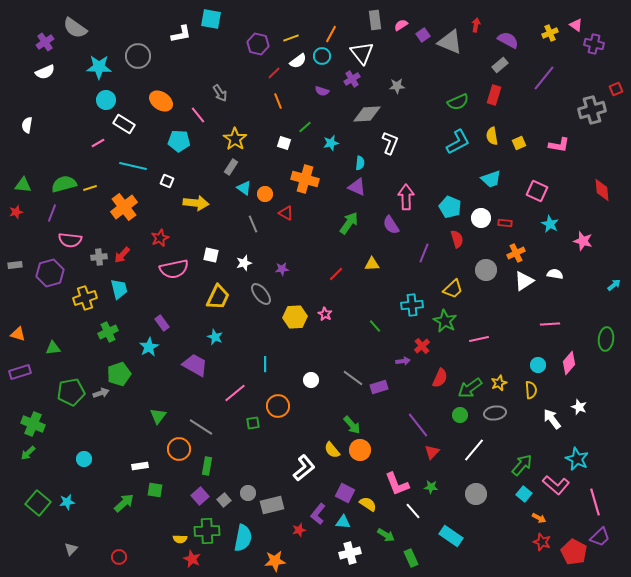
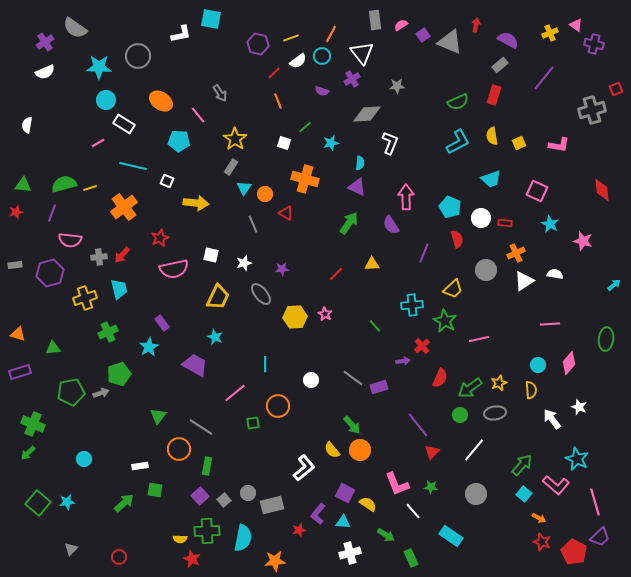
cyan triangle at (244, 188): rotated 28 degrees clockwise
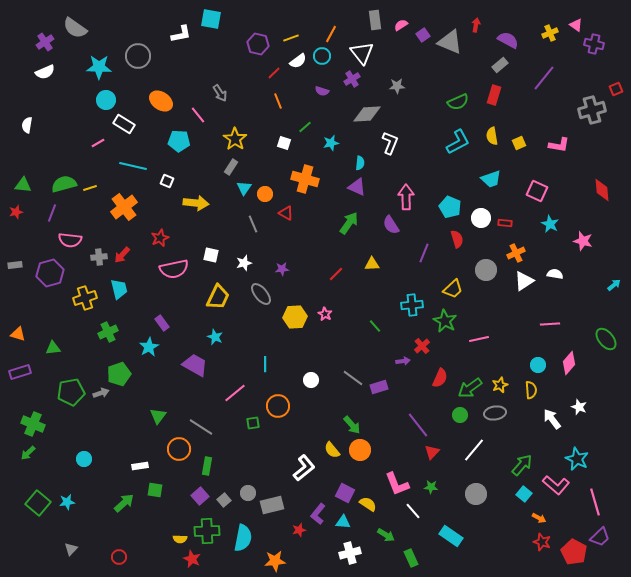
green ellipse at (606, 339): rotated 45 degrees counterclockwise
yellow star at (499, 383): moved 1 px right, 2 px down
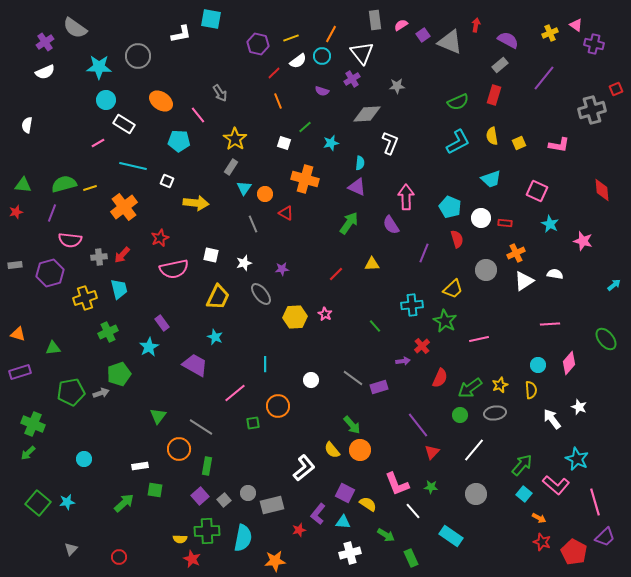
purple trapezoid at (600, 537): moved 5 px right
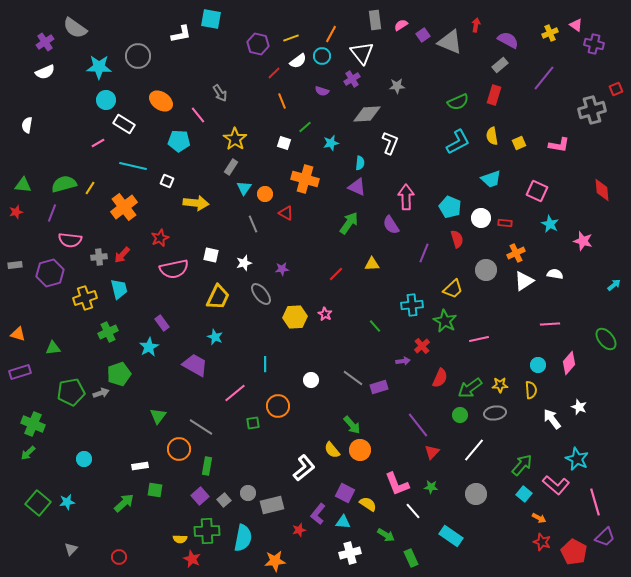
orange line at (278, 101): moved 4 px right
yellow line at (90, 188): rotated 40 degrees counterclockwise
yellow star at (500, 385): rotated 21 degrees clockwise
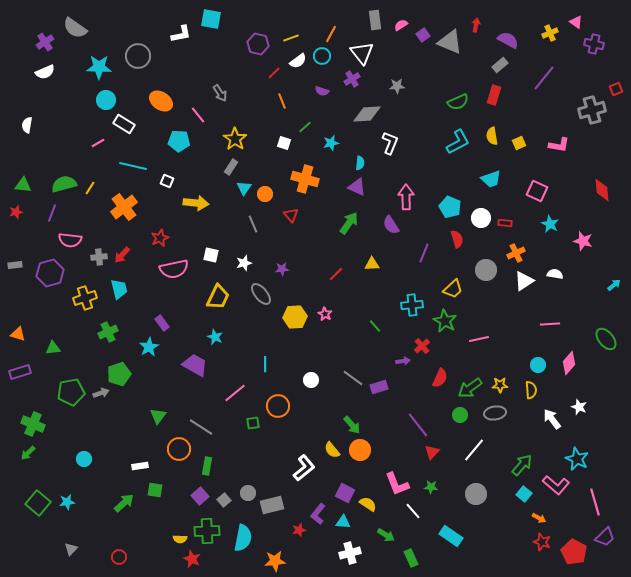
pink triangle at (576, 25): moved 3 px up
red triangle at (286, 213): moved 5 px right, 2 px down; rotated 21 degrees clockwise
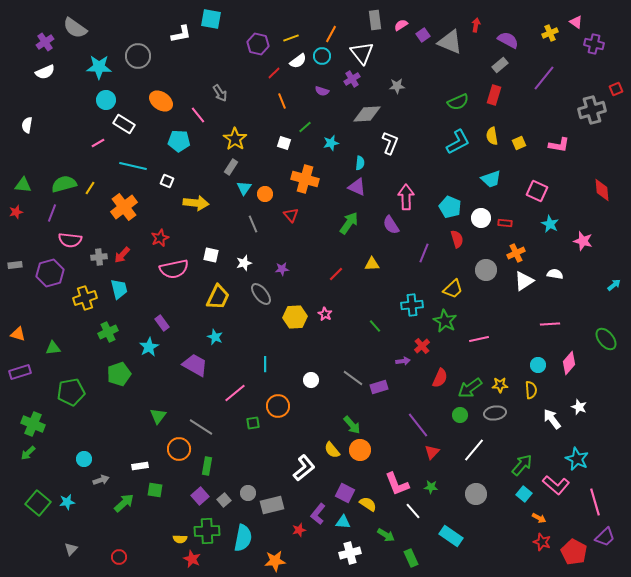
gray arrow at (101, 393): moved 87 px down
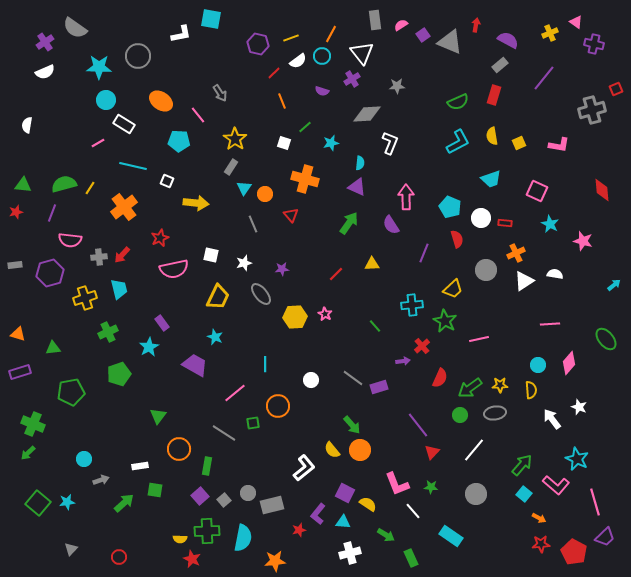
gray line at (201, 427): moved 23 px right, 6 px down
red star at (542, 542): moved 1 px left, 2 px down; rotated 24 degrees counterclockwise
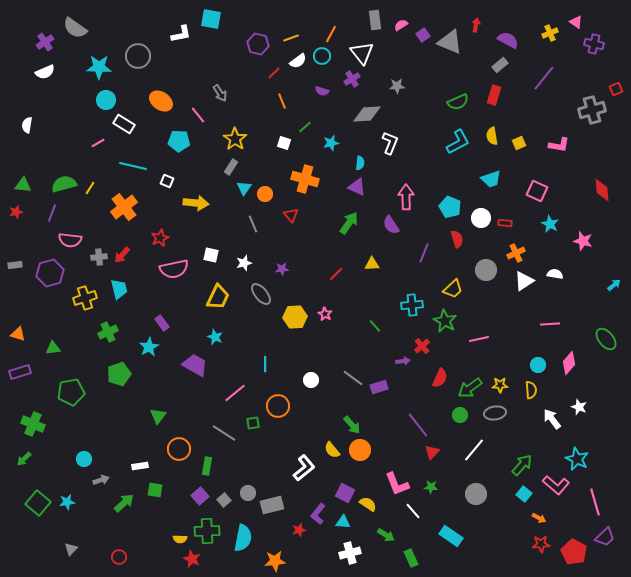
green arrow at (28, 453): moved 4 px left, 6 px down
